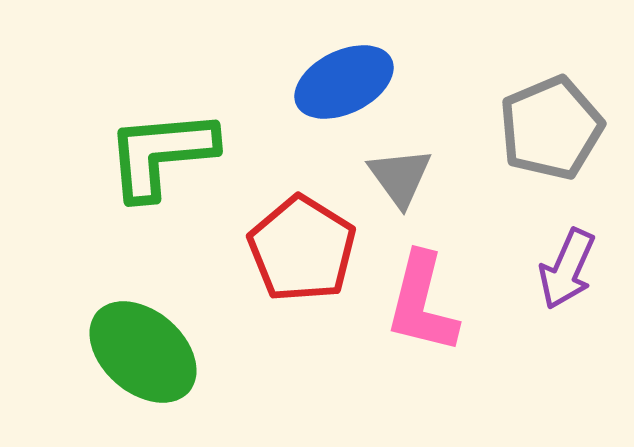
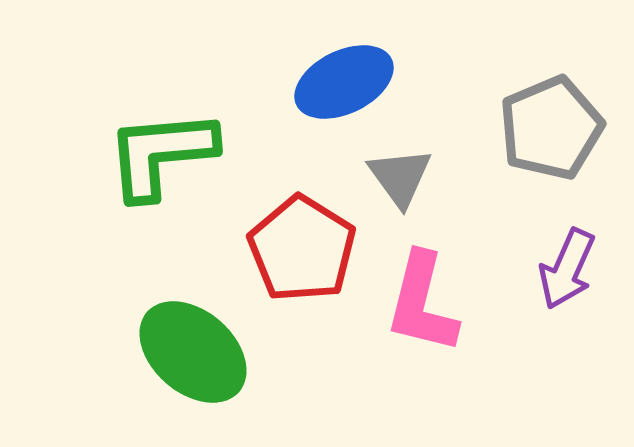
green ellipse: moved 50 px right
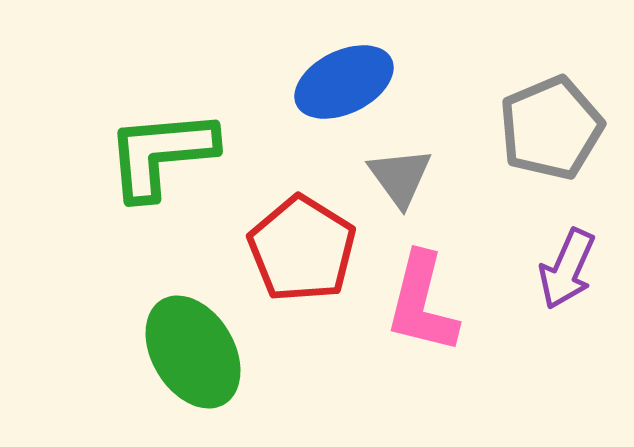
green ellipse: rotated 18 degrees clockwise
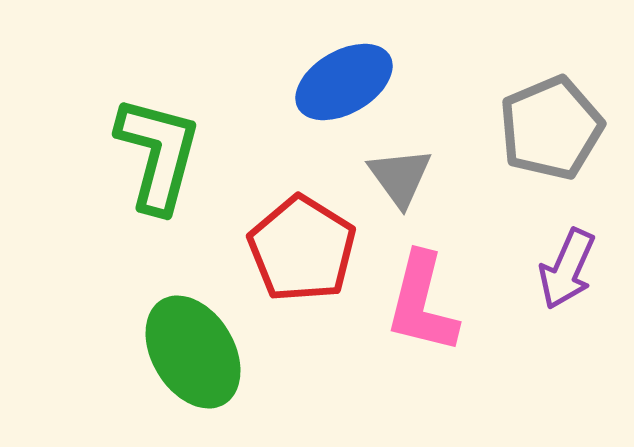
blue ellipse: rotated 4 degrees counterclockwise
green L-shape: moved 3 px left; rotated 110 degrees clockwise
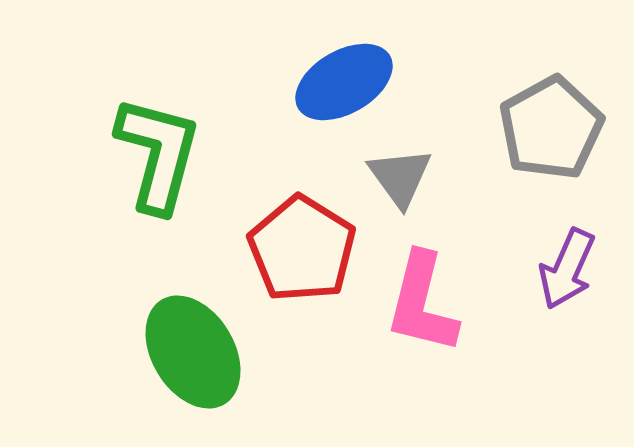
gray pentagon: rotated 6 degrees counterclockwise
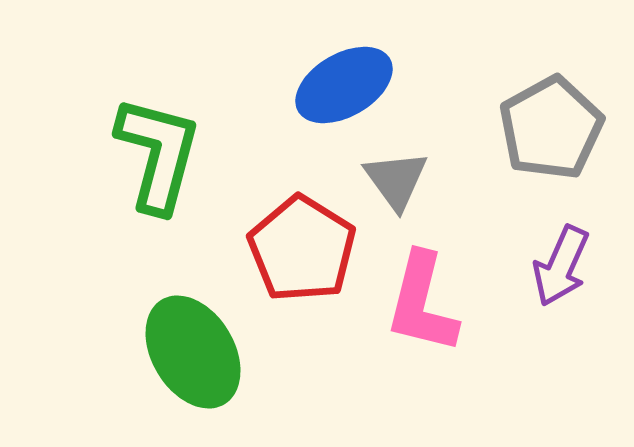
blue ellipse: moved 3 px down
gray triangle: moved 4 px left, 3 px down
purple arrow: moved 6 px left, 3 px up
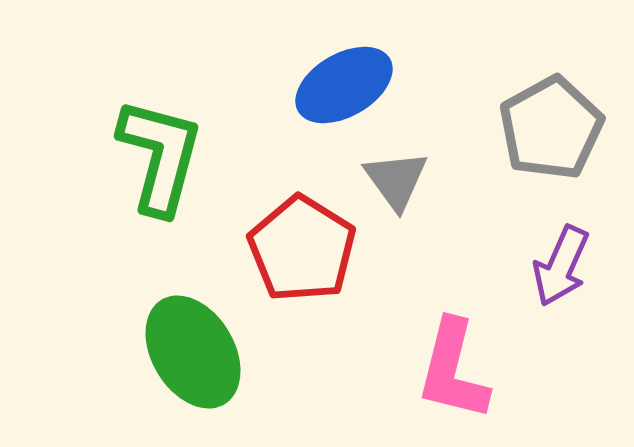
green L-shape: moved 2 px right, 2 px down
pink L-shape: moved 31 px right, 67 px down
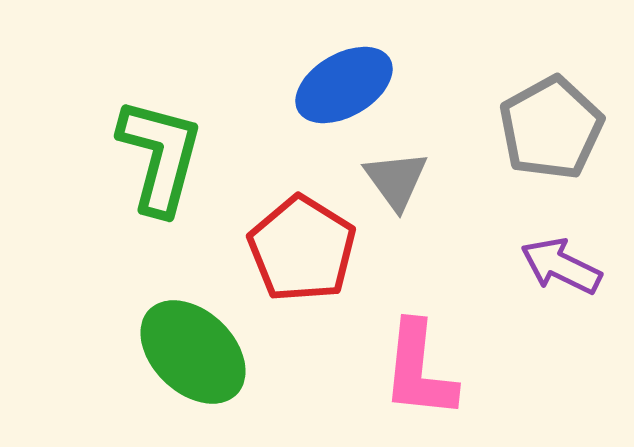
purple arrow: rotated 92 degrees clockwise
green ellipse: rotated 15 degrees counterclockwise
pink L-shape: moved 34 px left; rotated 8 degrees counterclockwise
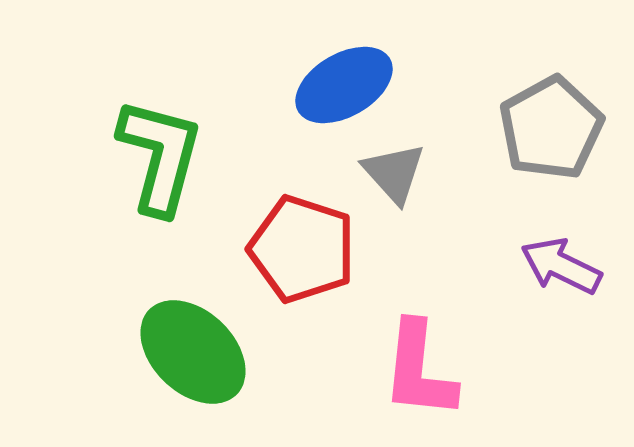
gray triangle: moved 2 px left, 7 px up; rotated 6 degrees counterclockwise
red pentagon: rotated 14 degrees counterclockwise
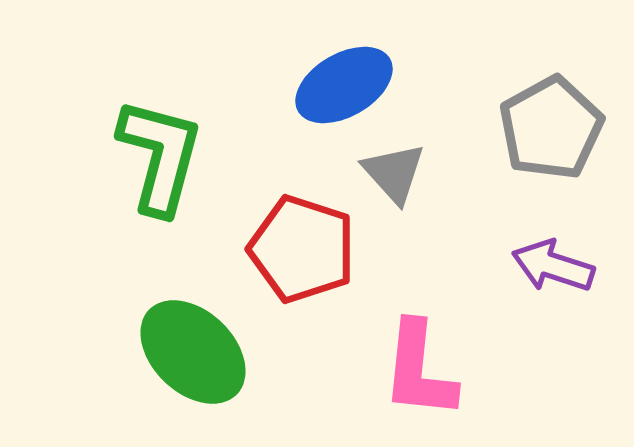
purple arrow: moved 8 px left; rotated 8 degrees counterclockwise
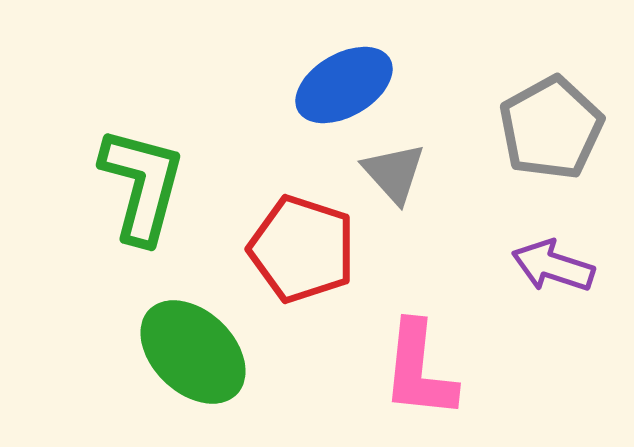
green L-shape: moved 18 px left, 29 px down
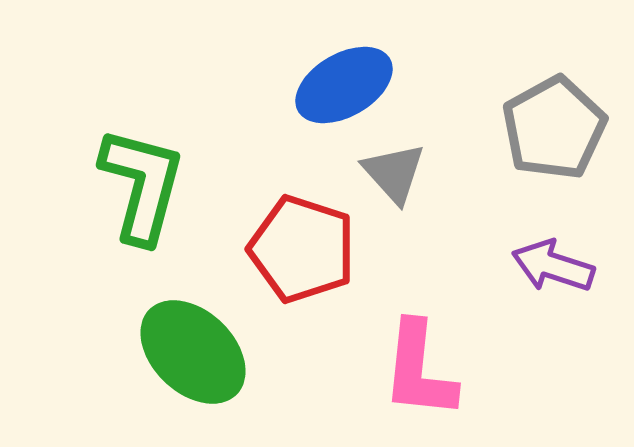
gray pentagon: moved 3 px right
